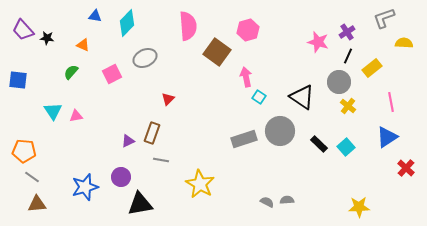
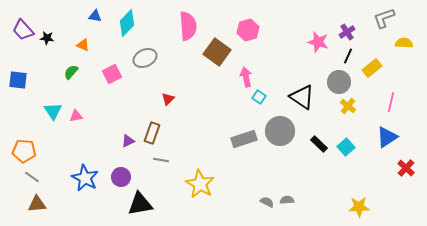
pink line at (391, 102): rotated 24 degrees clockwise
blue star at (85, 187): moved 9 px up; rotated 28 degrees counterclockwise
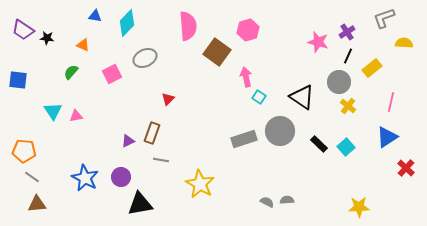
purple trapezoid at (23, 30): rotated 15 degrees counterclockwise
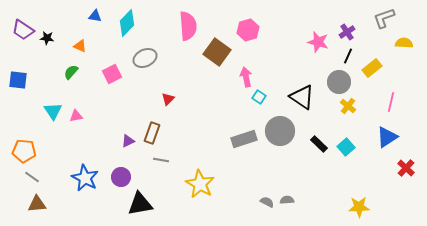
orange triangle at (83, 45): moved 3 px left, 1 px down
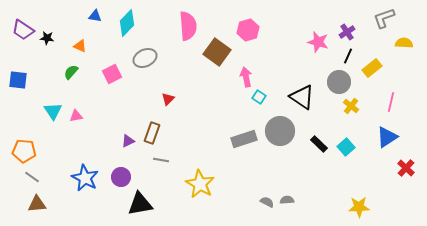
yellow cross at (348, 106): moved 3 px right
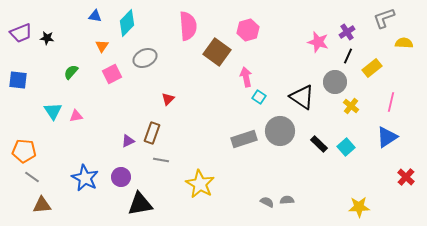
purple trapezoid at (23, 30): moved 2 px left, 3 px down; rotated 55 degrees counterclockwise
orange triangle at (80, 46): moved 22 px right; rotated 40 degrees clockwise
gray circle at (339, 82): moved 4 px left
red cross at (406, 168): moved 9 px down
brown triangle at (37, 204): moved 5 px right, 1 px down
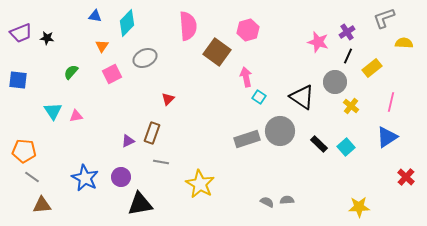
gray rectangle at (244, 139): moved 3 px right
gray line at (161, 160): moved 2 px down
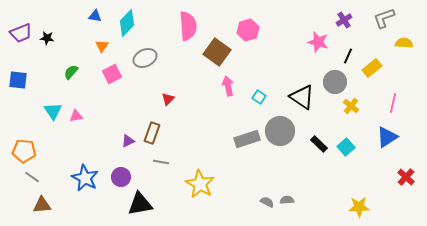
purple cross at (347, 32): moved 3 px left, 12 px up
pink arrow at (246, 77): moved 18 px left, 9 px down
pink line at (391, 102): moved 2 px right, 1 px down
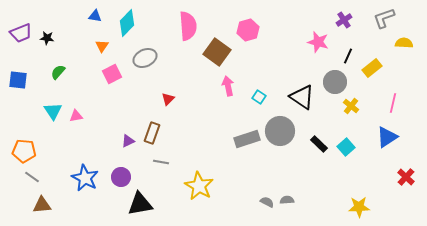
green semicircle at (71, 72): moved 13 px left
yellow star at (200, 184): moved 1 px left, 2 px down
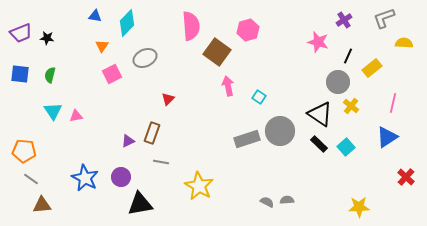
pink semicircle at (188, 26): moved 3 px right
green semicircle at (58, 72): moved 8 px left, 3 px down; rotated 28 degrees counterclockwise
blue square at (18, 80): moved 2 px right, 6 px up
gray circle at (335, 82): moved 3 px right
black triangle at (302, 97): moved 18 px right, 17 px down
gray line at (32, 177): moved 1 px left, 2 px down
